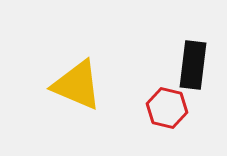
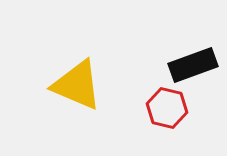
black rectangle: rotated 63 degrees clockwise
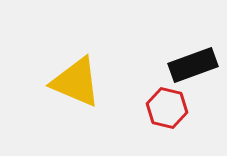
yellow triangle: moved 1 px left, 3 px up
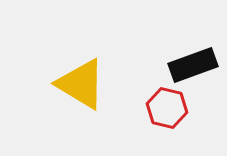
yellow triangle: moved 5 px right, 2 px down; rotated 8 degrees clockwise
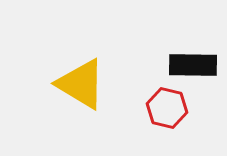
black rectangle: rotated 21 degrees clockwise
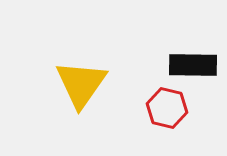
yellow triangle: rotated 34 degrees clockwise
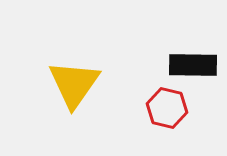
yellow triangle: moved 7 px left
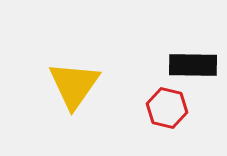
yellow triangle: moved 1 px down
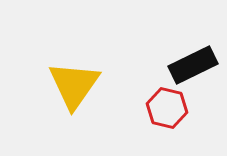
black rectangle: rotated 27 degrees counterclockwise
